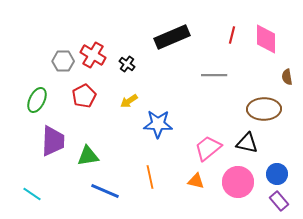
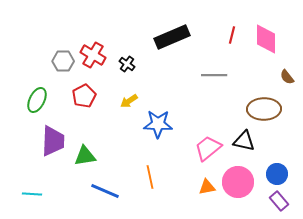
brown semicircle: rotated 28 degrees counterclockwise
black triangle: moved 3 px left, 2 px up
green triangle: moved 3 px left
orange triangle: moved 11 px right, 6 px down; rotated 24 degrees counterclockwise
cyan line: rotated 30 degrees counterclockwise
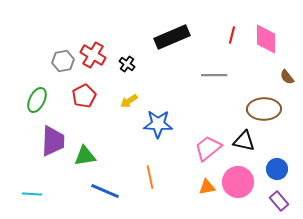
gray hexagon: rotated 10 degrees counterclockwise
blue circle: moved 5 px up
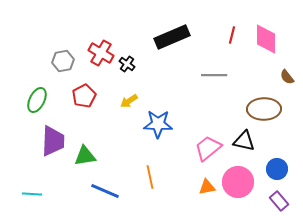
red cross: moved 8 px right, 2 px up
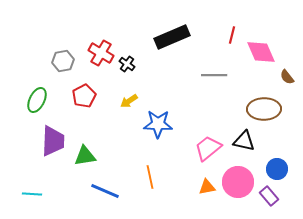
pink diamond: moved 5 px left, 13 px down; rotated 24 degrees counterclockwise
purple rectangle: moved 10 px left, 5 px up
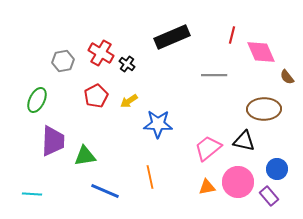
red pentagon: moved 12 px right
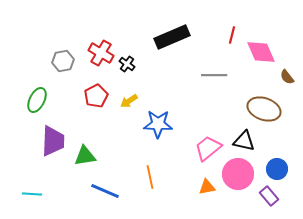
brown ellipse: rotated 20 degrees clockwise
pink circle: moved 8 px up
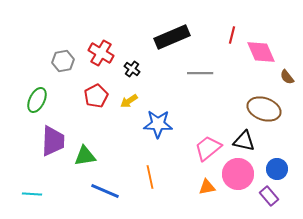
black cross: moved 5 px right, 5 px down
gray line: moved 14 px left, 2 px up
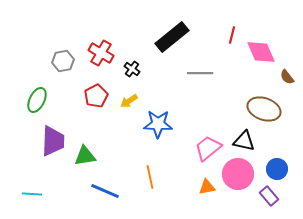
black rectangle: rotated 16 degrees counterclockwise
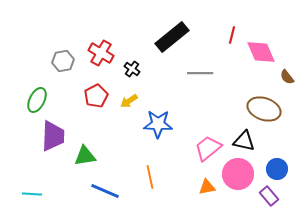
purple trapezoid: moved 5 px up
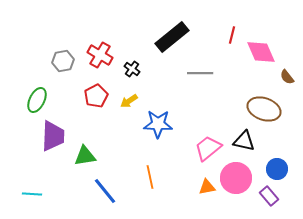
red cross: moved 1 px left, 2 px down
pink circle: moved 2 px left, 4 px down
blue line: rotated 28 degrees clockwise
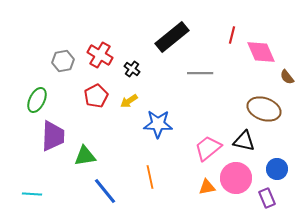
purple rectangle: moved 2 px left, 2 px down; rotated 18 degrees clockwise
